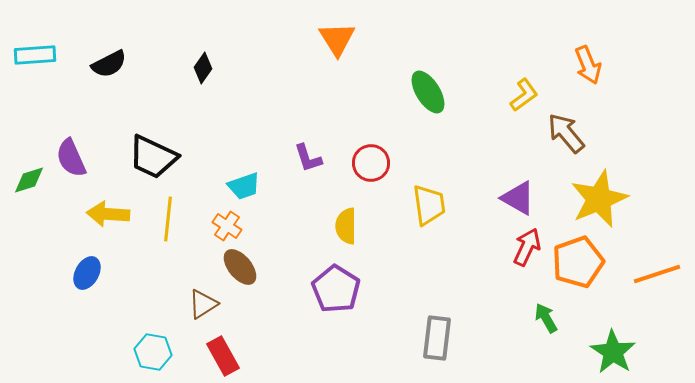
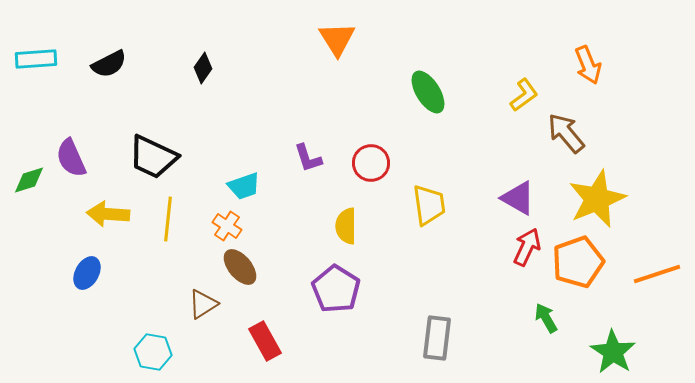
cyan rectangle: moved 1 px right, 4 px down
yellow star: moved 2 px left
red rectangle: moved 42 px right, 15 px up
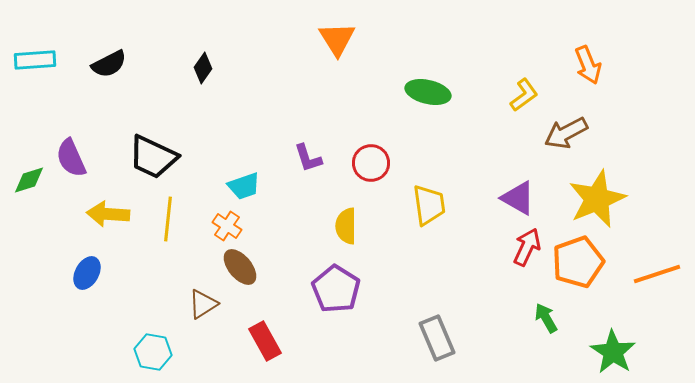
cyan rectangle: moved 1 px left, 1 px down
green ellipse: rotated 45 degrees counterclockwise
brown arrow: rotated 78 degrees counterclockwise
gray rectangle: rotated 30 degrees counterclockwise
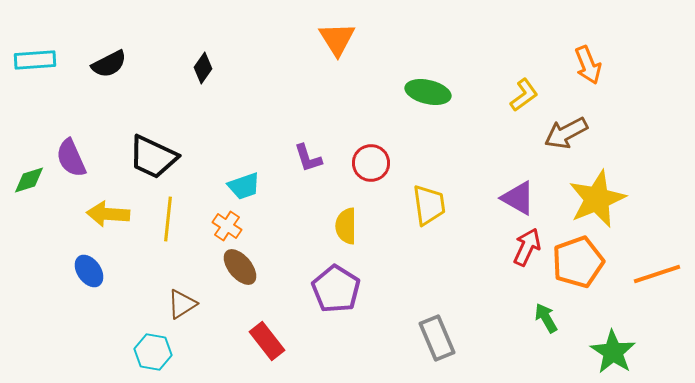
blue ellipse: moved 2 px right, 2 px up; rotated 64 degrees counterclockwise
brown triangle: moved 21 px left
red rectangle: moved 2 px right; rotated 9 degrees counterclockwise
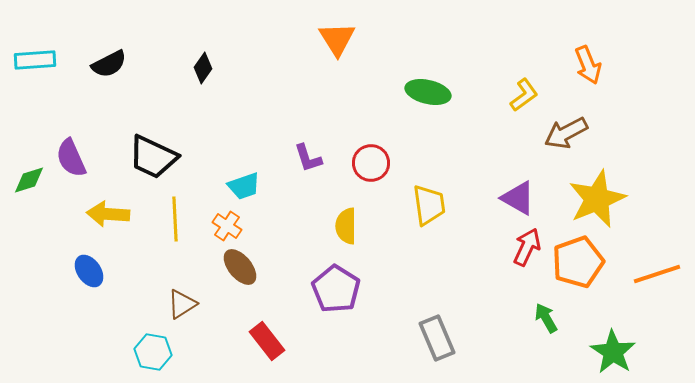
yellow line: moved 7 px right; rotated 9 degrees counterclockwise
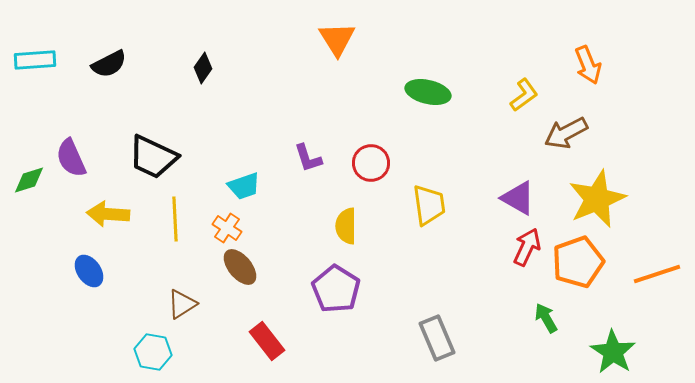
orange cross: moved 2 px down
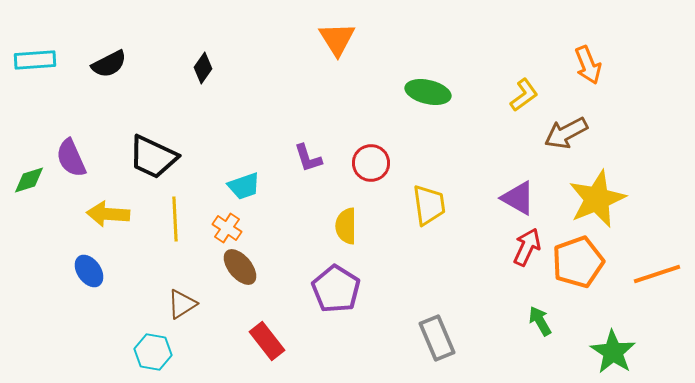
green arrow: moved 6 px left, 3 px down
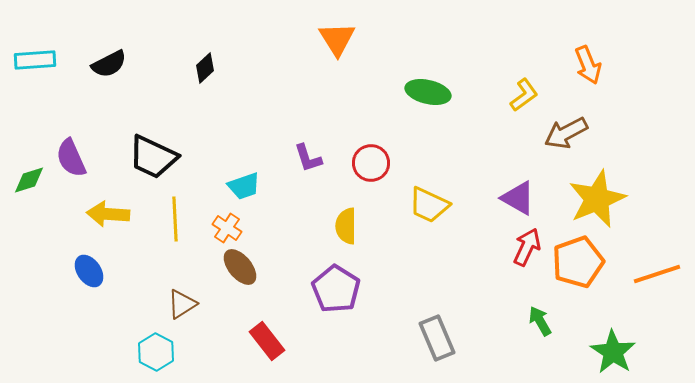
black diamond: moved 2 px right; rotated 12 degrees clockwise
yellow trapezoid: rotated 123 degrees clockwise
cyan hexagon: moved 3 px right; rotated 18 degrees clockwise
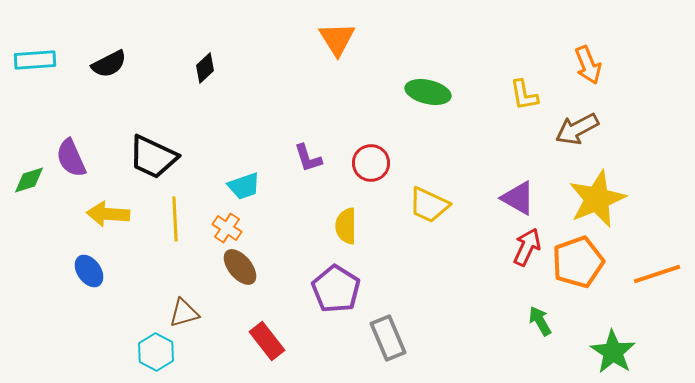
yellow L-shape: rotated 116 degrees clockwise
brown arrow: moved 11 px right, 4 px up
brown triangle: moved 2 px right, 9 px down; rotated 16 degrees clockwise
gray rectangle: moved 49 px left
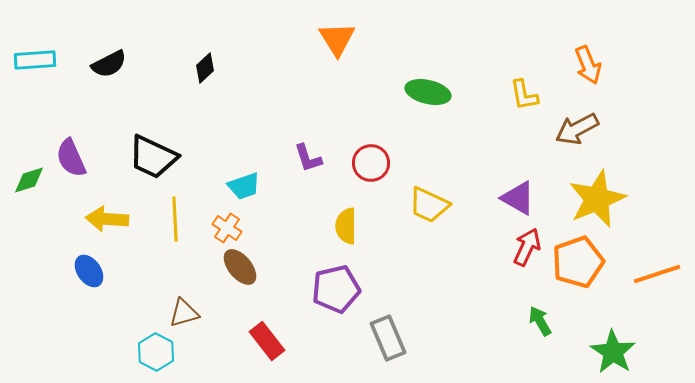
yellow arrow: moved 1 px left, 5 px down
purple pentagon: rotated 27 degrees clockwise
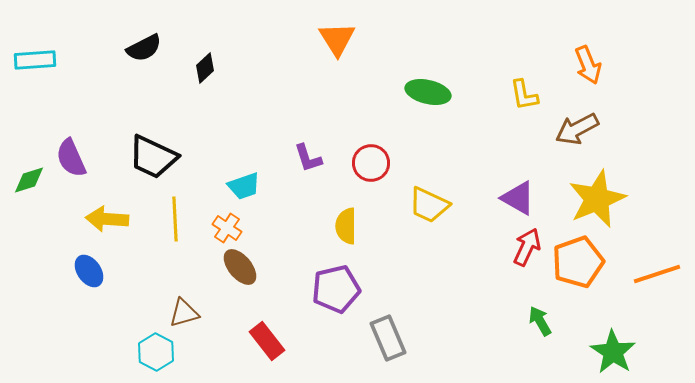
black semicircle: moved 35 px right, 16 px up
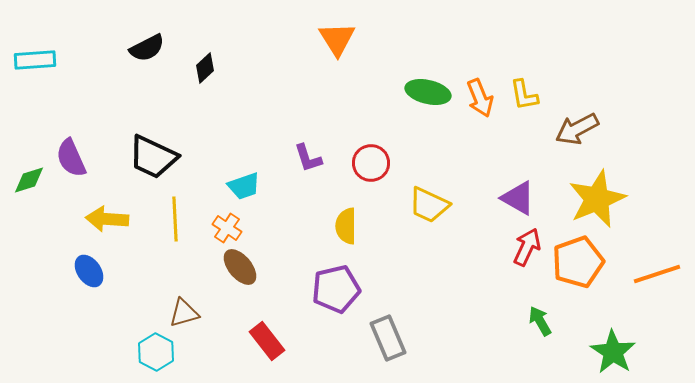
black semicircle: moved 3 px right
orange arrow: moved 108 px left, 33 px down
